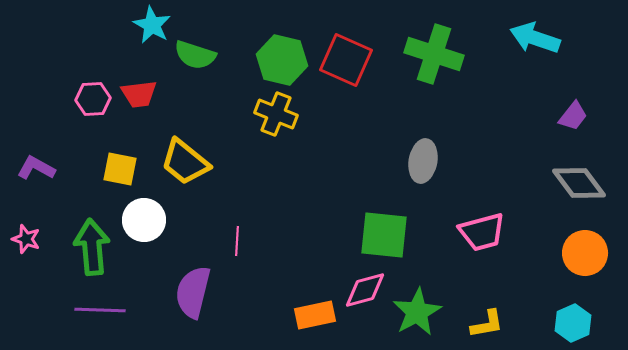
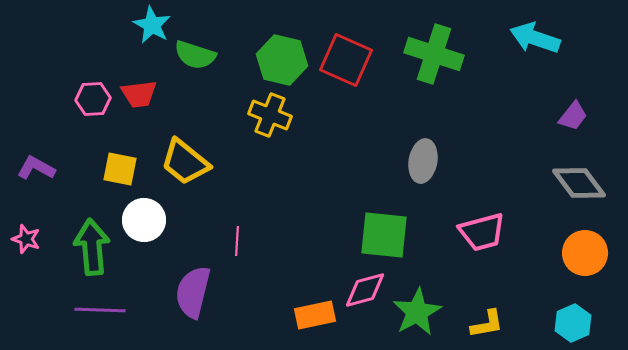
yellow cross: moved 6 px left, 1 px down
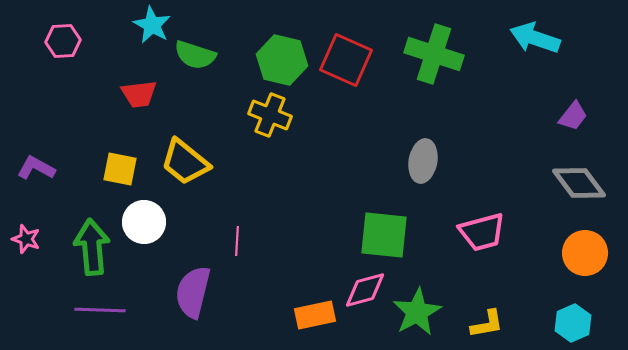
pink hexagon: moved 30 px left, 58 px up
white circle: moved 2 px down
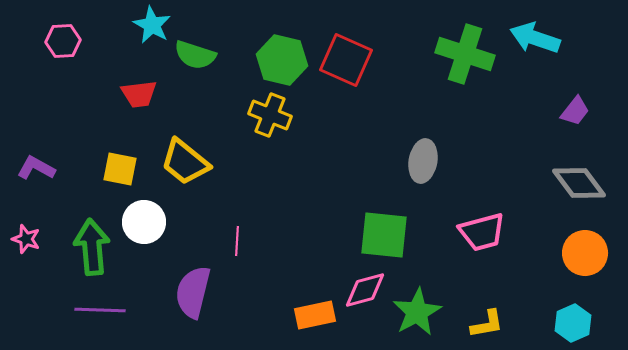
green cross: moved 31 px right
purple trapezoid: moved 2 px right, 5 px up
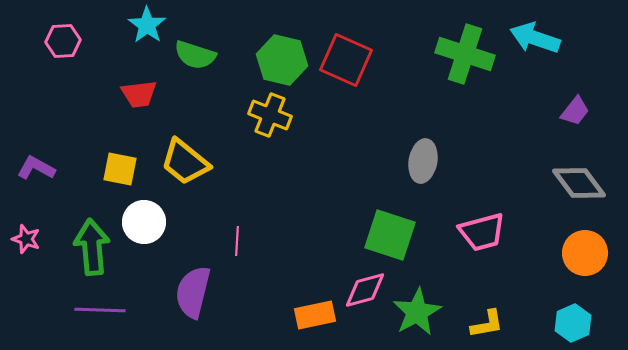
cyan star: moved 5 px left; rotated 6 degrees clockwise
green square: moved 6 px right; rotated 12 degrees clockwise
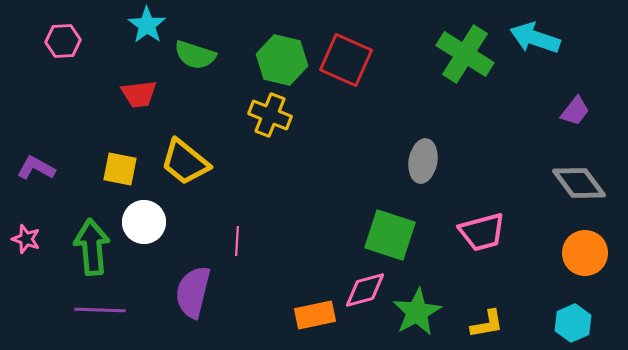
green cross: rotated 14 degrees clockwise
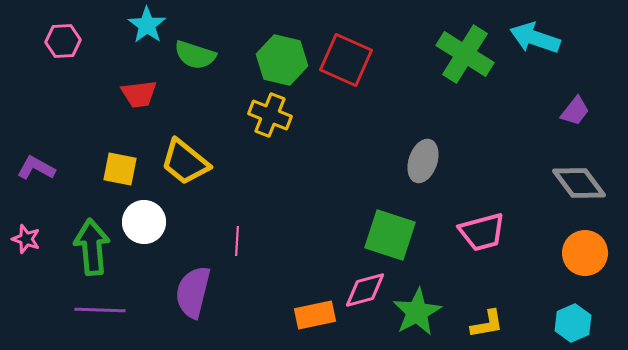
gray ellipse: rotated 9 degrees clockwise
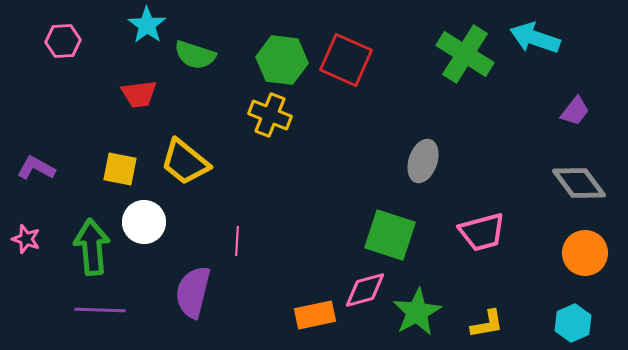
green hexagon: rotated 6 degrees counterclockwise
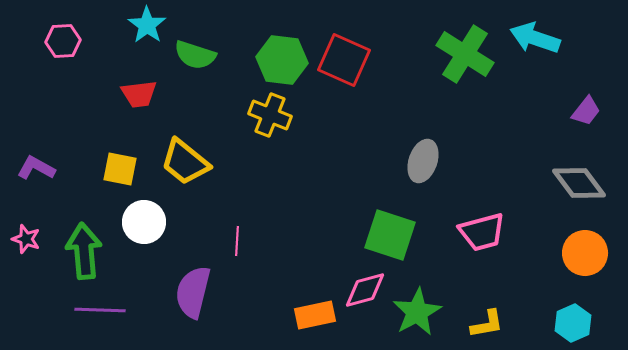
red square: moved 2 px left
purple trapezoid: moved 11 px right
green arrow: moved 8 px left, 4 px down
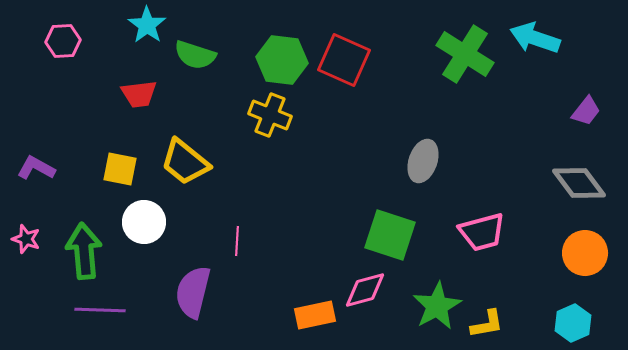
green star: moved 20 px right, 6 px up
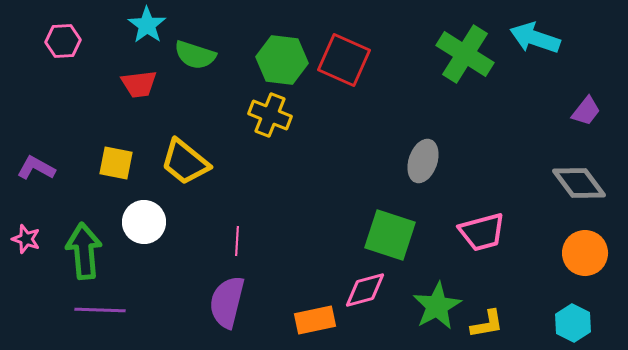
red trapezoid: moved 10 px up
yellow square: moved 4 px left, 6 px up
purple semicircle: moved 34 px right, 10 px down
orange rectangle: moved 5 px down
cyan hexagon: rotated 9 degrees counterclockwise
